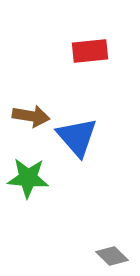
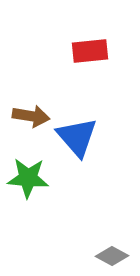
gray diamond: rotated 16 degrees counterclockwise
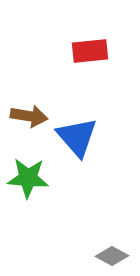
brown arrow: moved 2 px left
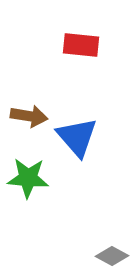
red rectangle: moved 9 px left, 6 px up; rotated 12 degrees clockwise
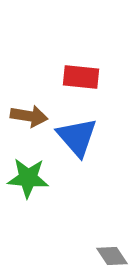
red rectangle: moved 32 px down
gray diamond: rotated 28 degrees clockwise
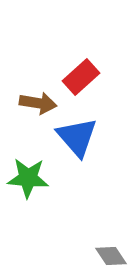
red rectangle: rotated 48 degrees counterclockwise
brown arrow: moved 9 px right, 13 px up
gray diamond: moved 1 px left
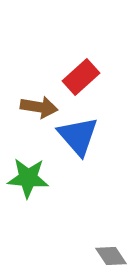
brown arrow: moved 1 px right, 4 px down
blue triangle: moved 1 px right, 1 px up
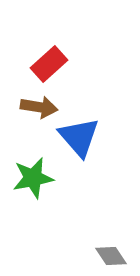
red rectangle: moved 32 px left, 13 px up
blue triangle: moved 1 px right, 1 px down
green star: moved 5 px right; rotated 15 degrees counterclockwise
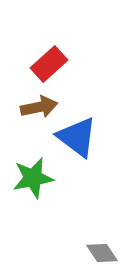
brown arrow: rotated 21 degrees counterclockwise
blue triangle: moved 2 px left; rotated 12 degrees counterclockwise
gray diamond: moved 9 px left, 3 px up
